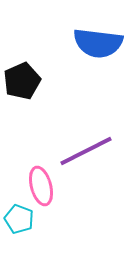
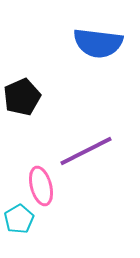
black pentagon: moved 16 px down
cyan pentagon: rotated 20 degrees clockwise
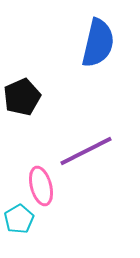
blue semicircle: rotated 84 degrees counterclockwise
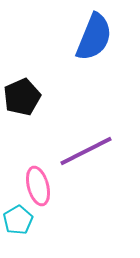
blue semicircle: moved 4 px left, 6 px up; rotated 9 degrees clockwise
pink ellipse: moved 3 px left
cyan pentagon: moved 1 px left, 1 px down
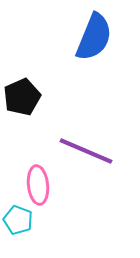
purple line: rotated 50 degrees clockwise
pink ellipse: moved 1 px up; rotated 9 degrees clockwise
cyan pentagon: rotated 20 degrees counterclockwise
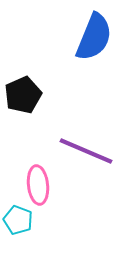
black pentagon: moved 1 px right, 2 px up
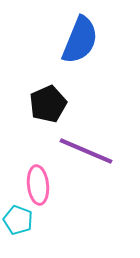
blue semicircle: moved 14 px left, 3 px down
black pentagon: moved 25 px right, 9 px down
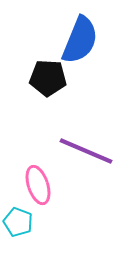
black pentagon: moved 26 px up; rotated 27 degrees clockwise
pink ellipse: rotated 12 degrees counterclockwise
cyan pentagon: moved 2 px down
